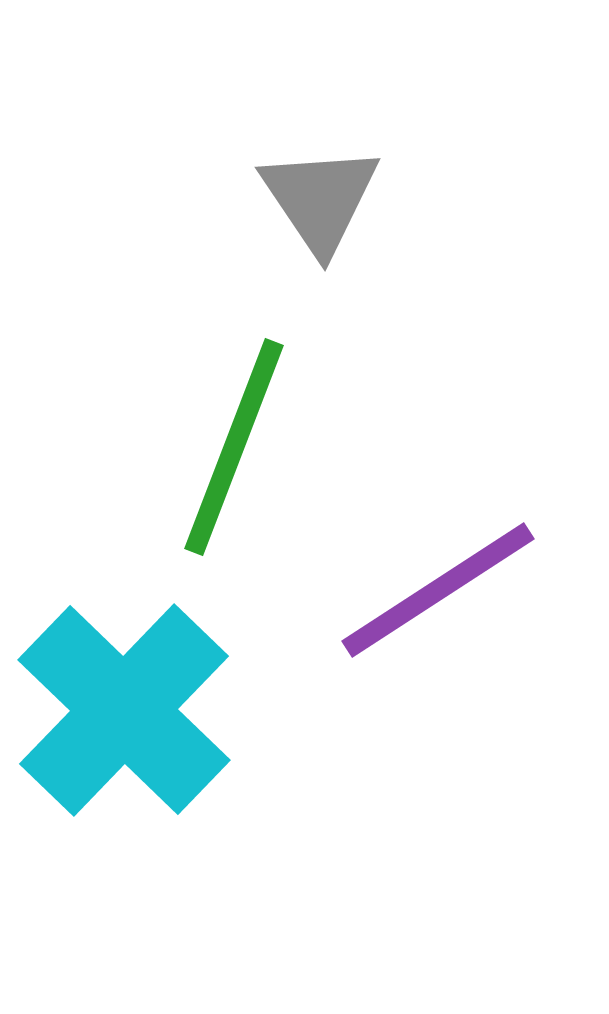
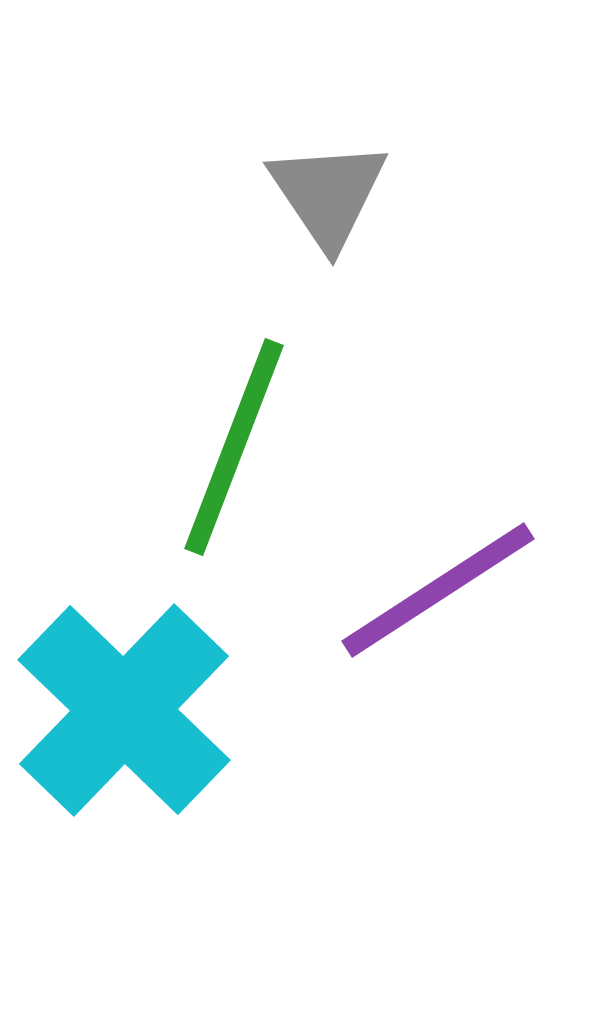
gray triangle: moved 8 px right, 5 px up
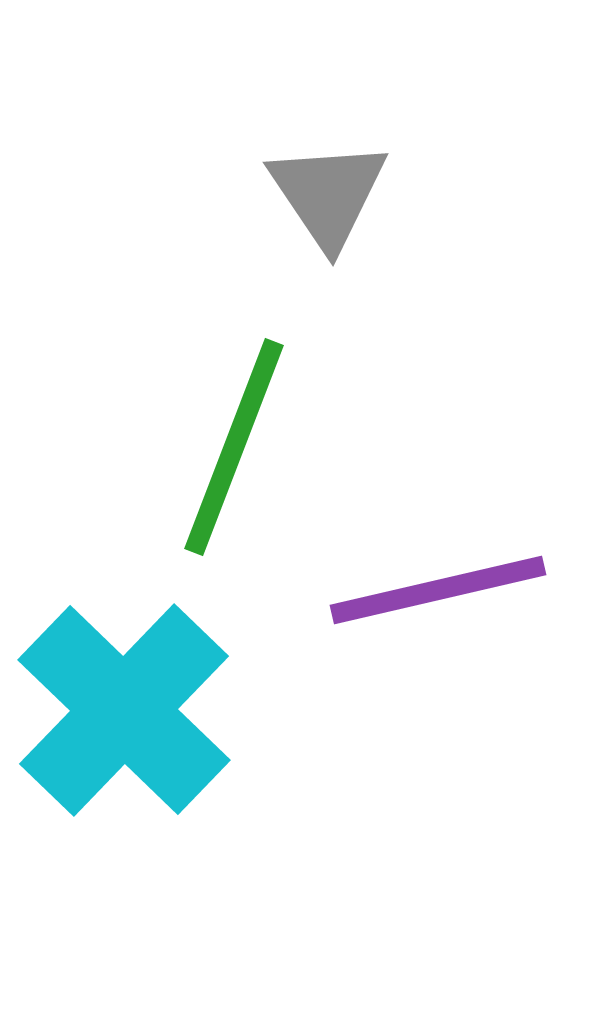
purple line: rotated 20 degrees clockwise
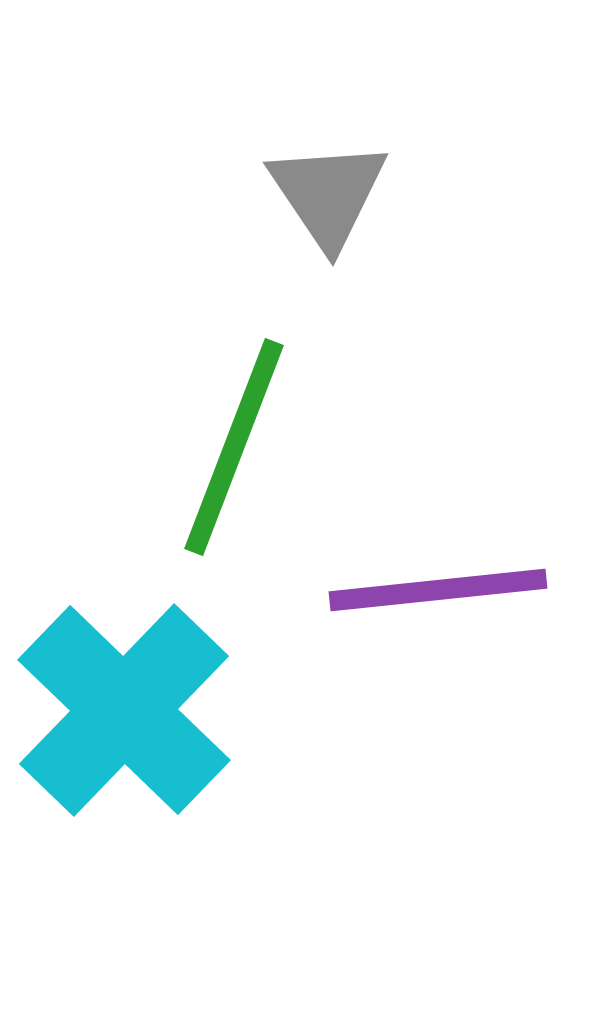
purple line: rotated 7 degrees clockwise
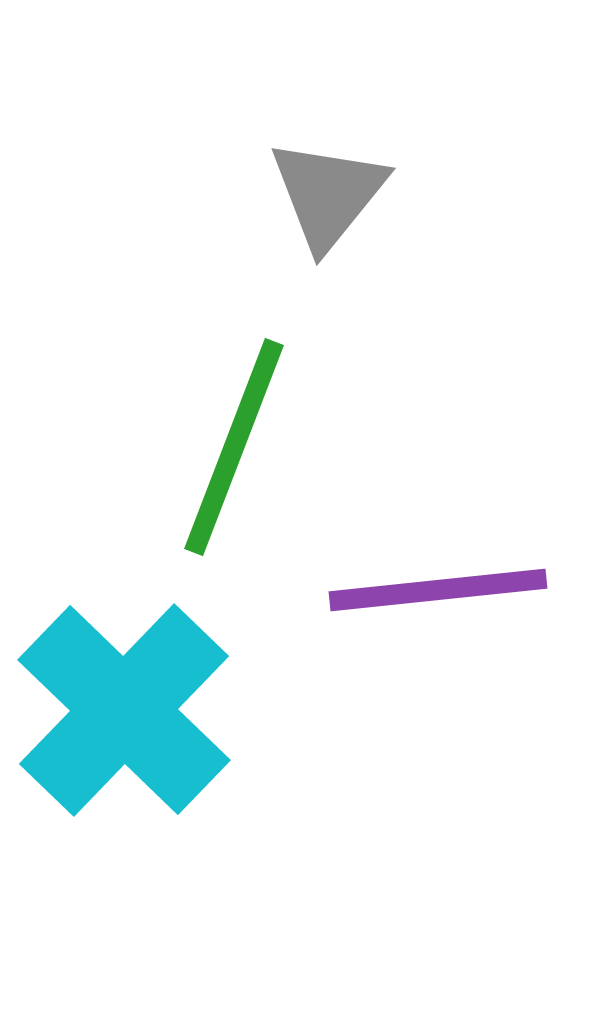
gray triangle: rotated 13 degrees clockwise
